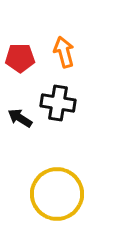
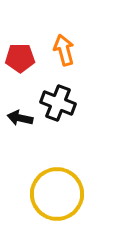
orange arrow: moved 2 px up
black cross: rotated 12 degrees clockwise
black arrow: rotated 20 degrees counterclockwise
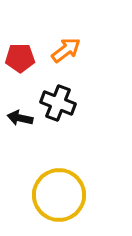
orange arrow: moved 2 px right; rotated 68 degrees clockwise
yellow circle: moved 2 px right, 1 px down
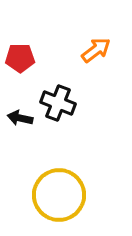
orange arrow: moved 30 px right
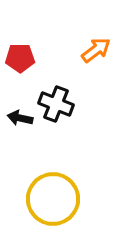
black cross: moved 2 px left, 1 px down
yellow circle: moved 6 px left, 4 px down
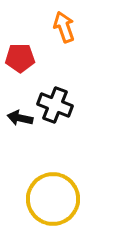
orange arrow: moved 32 px left, 23 px up; rotated 72 degrees counterclockwise
black cross: moved 1 px left, 1 px down
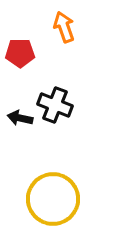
red pentagon: moved 5 px up
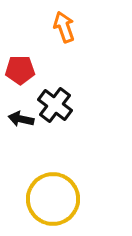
red pentagon: moved 17 px down
black cross: rotated 16 degrees clockwise
black arrow: moved 1 px right, 1 px down
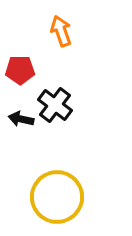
orange arrow: moved 3 px left, 4 px down
yellow circle: moved 4 px right, 2 px up
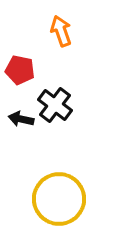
red pentagon: rotated 12 degrees clockwise
yellow circle: moved 2 px right, 2 px down
